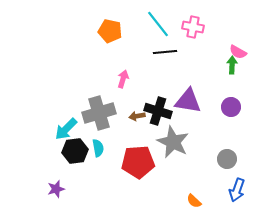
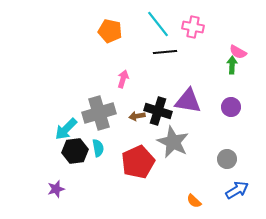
red pentagon: rotated 20 degrees counterclockwise
blue arrow: rotated 140 degrees counterclockwise
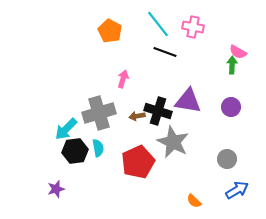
orange pentagon: rotated 15 degrees clockwise
black line: rotated 25 degrees clockwise
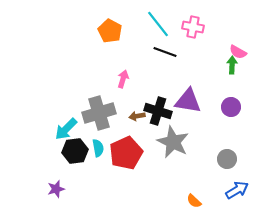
red pentagon: moved 12 px left, 9 px up
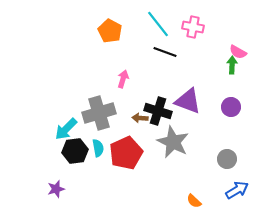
purple triangle: rotated 12 degrees clockwise
brown arrow: moved 3 px right, 2 px down; rotated 14 degrees clockwise
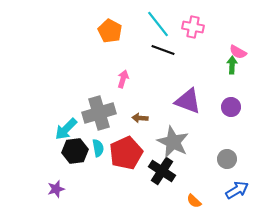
black line: moved 2 px left, 2 px up
black cross: moved 4 px right, 60 px down; rotated 16 degrees clockwise
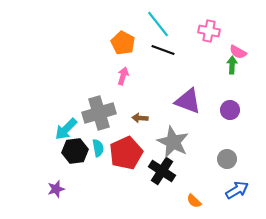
pink cross: moved 16 px right, 4 px down
orange pentagon: moved 13 px right, 12 px down
pink arrow: moved 3 px up
purple circle: moved 1 px left, 3 px down
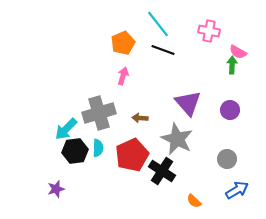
orange pentagon: rotated 20 degrees clockwise
purple triangle: moved 2 px down; rotated 28 degrees clockwise
gray star: moved 4 px right, 3 px up
cyan semicircle: rotated 12 degrees clockwise
red pentagon: moved 6 px right, 2 px down
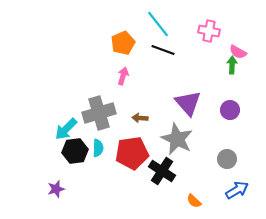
red pentagon: moved 2 px up; rotated 16 degrees clockwise
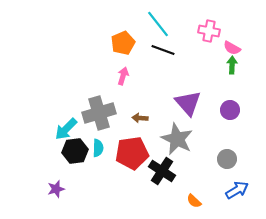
pink semicircle: moved 6 px left, 4 px up
